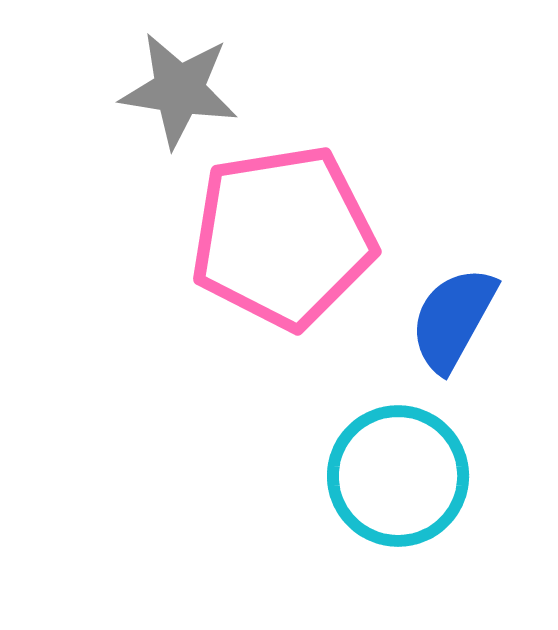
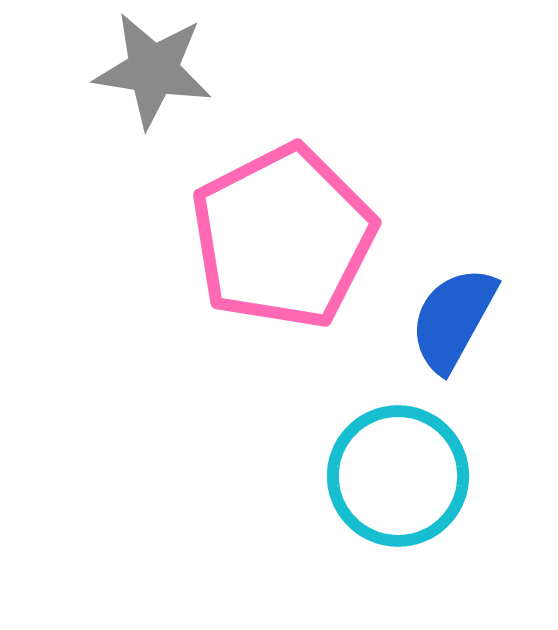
gray star: moved 26 px left, 20 px up
pink pentagon: rotated 18 degrees counterclockwise
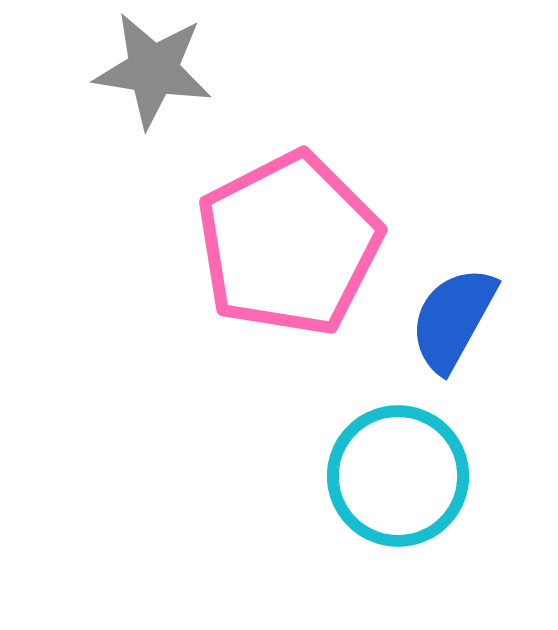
pink pentagon: moved 6 px right, 7 px down
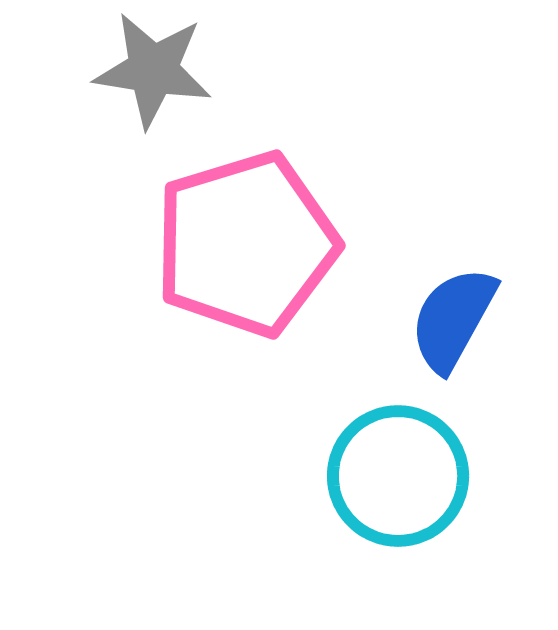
pink pentagon: moved 43 px left; rotated 10 degrees clockwise
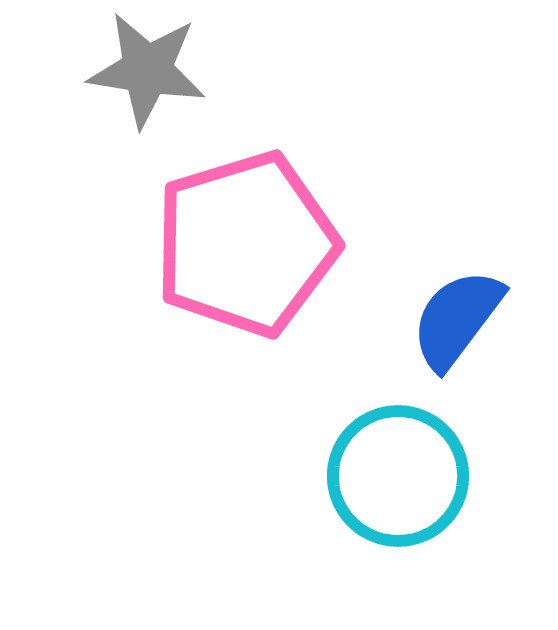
gray star: moved 6 px left
blue semicircle: moved 4 px right; rotated 8 degrees clockwise
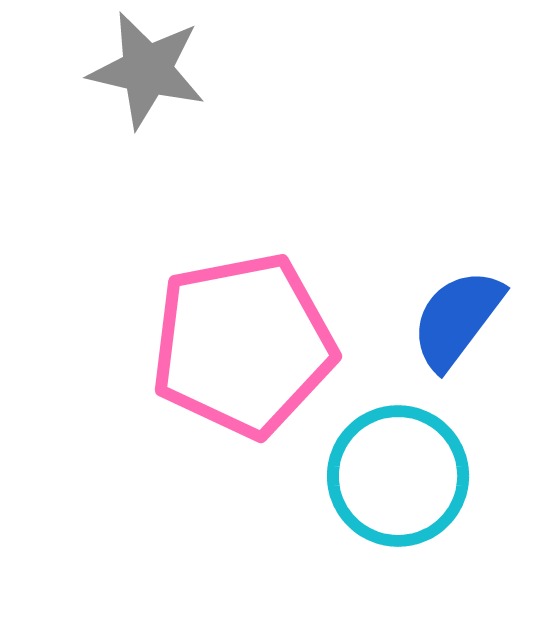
gray star: rotated 4 degrees clockwise
pink pentagon: moved 3 px left, 101 px down; rotated 6 degrees clockwise
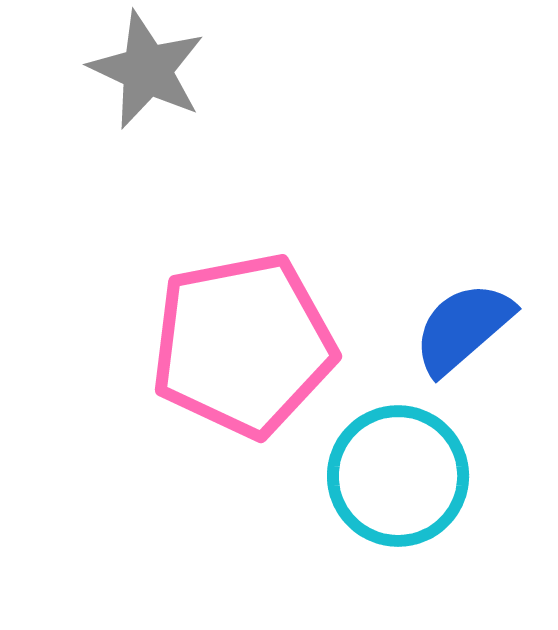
gray star: rotated 12 degrees clockwise
blue semicircle: moved 6 px right, 9 px down; rotated 12 degrees clockwise
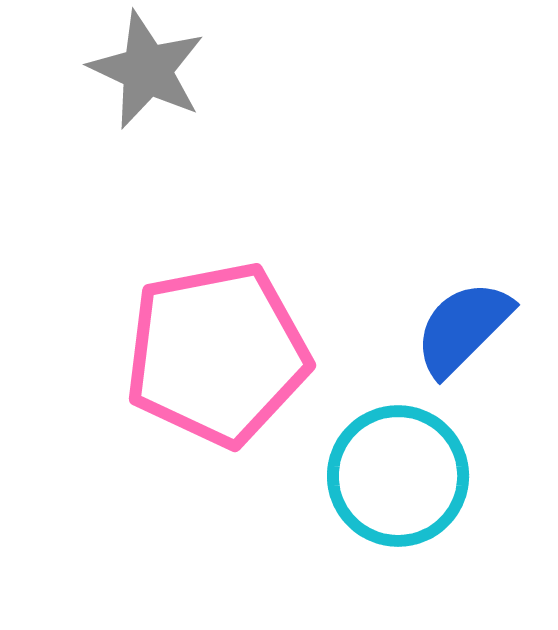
blue semicircle: rotated 4 degrees counterclockwise
pink pentagon: moved 26 px left, 9 px down
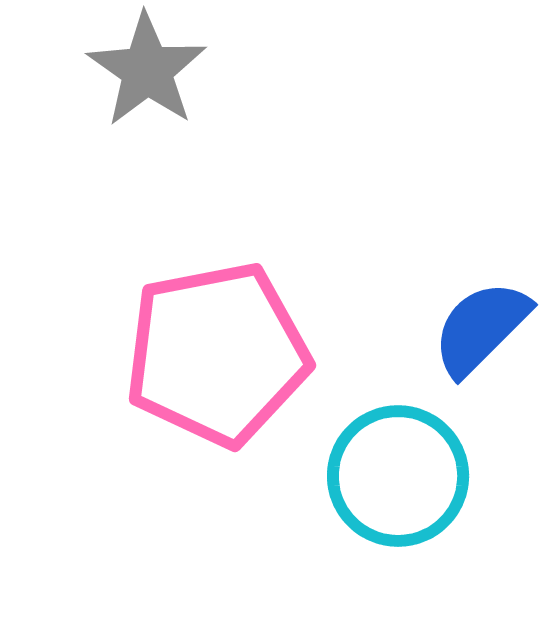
gray star: rotated 10 degrees clockwise
blue semicircle: moved 18 px right
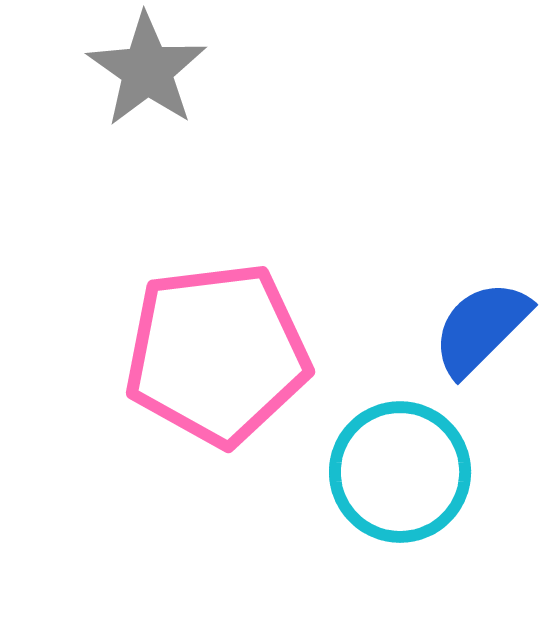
pink pentagon: rotated 4 degrees clockwise
cyan circle: moved 2 px right, 4 px up
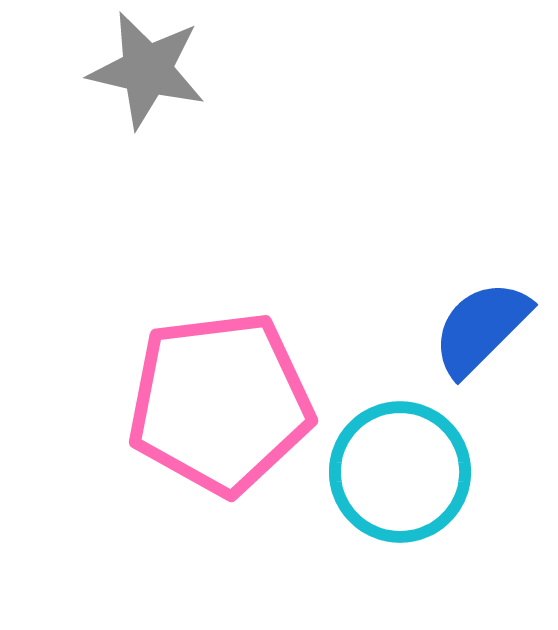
gray star: rotated 22 degrees counterclockwise
pink pentagon: moved 3 px right, 49 px down
